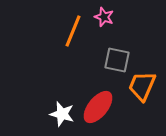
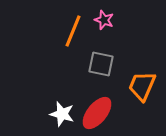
pink star: moved 3 px down
gray square: moved 16 px left, 4 px down
red ellipse: moved 1 px left, 6 px down
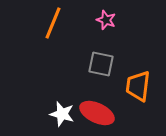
pink star: moved 2 px right
orange line: moved 20 px left, 8 px up
orange trapezoid: moved 4 px left; rotated 16 degrees counterclockwise
red ellipse: rotated 76 degrees clockwise
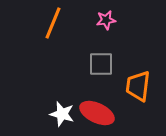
pink star: rotated 30 degrees counterclockwise
gray square: rotated 12 degrees counterclockwise
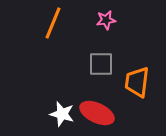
orange trapezoid: moved 1 px left, 4 px up
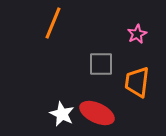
pink star: moved 31 px right, 14 px down; rotated 18 degrees counterclockwise
white star: rotated 10 degrees clockwise
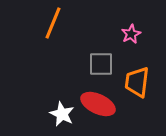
pink star: moved 6 px left
red ellipse: moved 1 px right, 9 px up
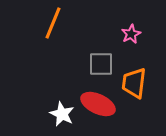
orange trapezoid: moved 3 px left, 1 px down
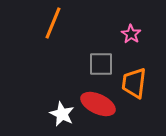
pink star: rotated 12 degrees counterclockwise
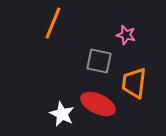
pink star: moved 5 px left, 1 px down; rotated 18 degrees counterclockwise
gray square: moved 2 px left, 3 px up; rotated 12 degrees clockwise
